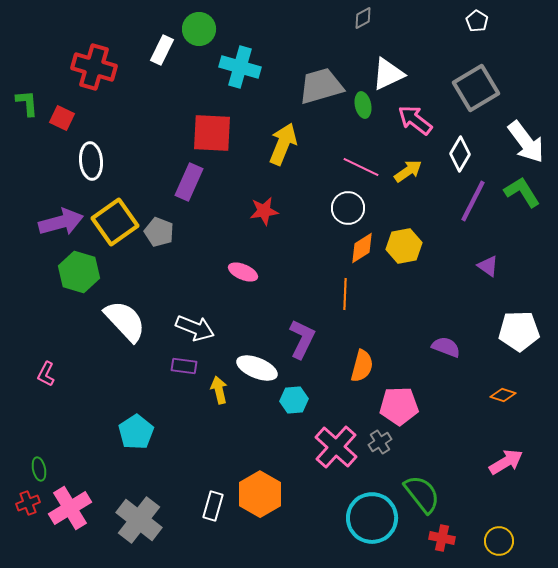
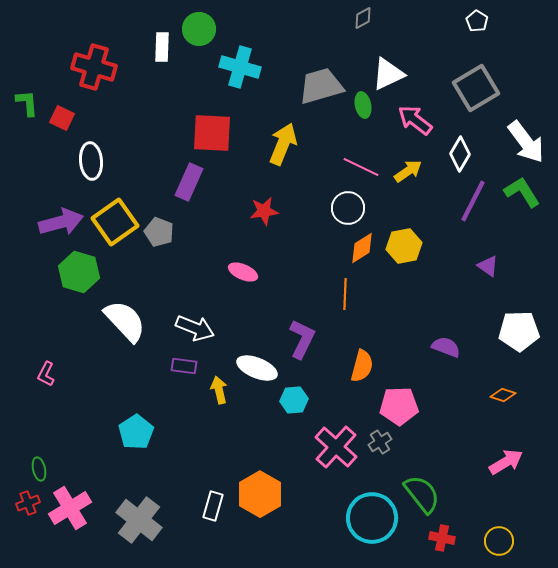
white rectangle at (162, 50): moved 3 px up; rotated 24 degrees counterclockwise
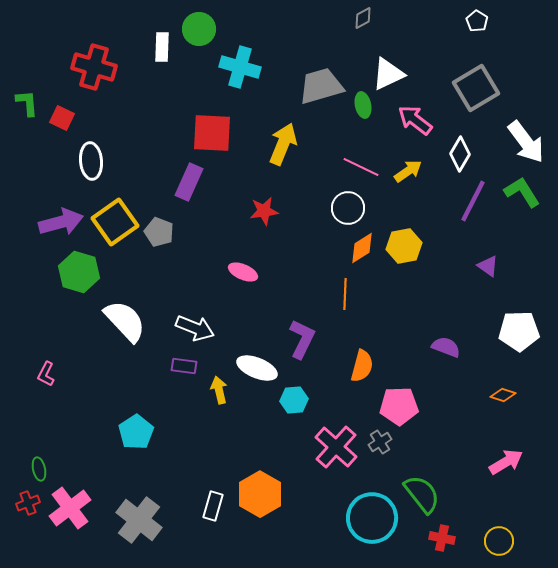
pink cross at (70, 508): rotated 6 degrees counterclockwise
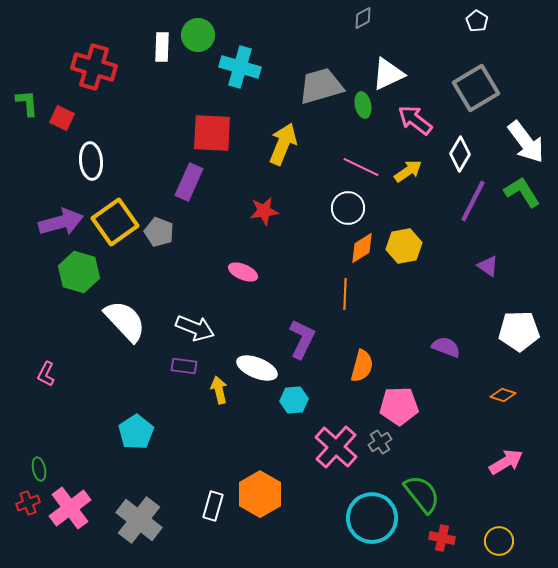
green circle at (199, 29): moved 1 px left, 6 px down
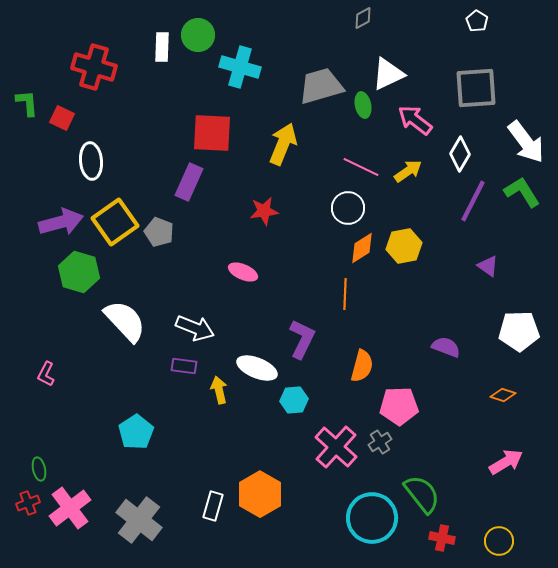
gray square at (476, 88): rotated 27 degrees clockwise
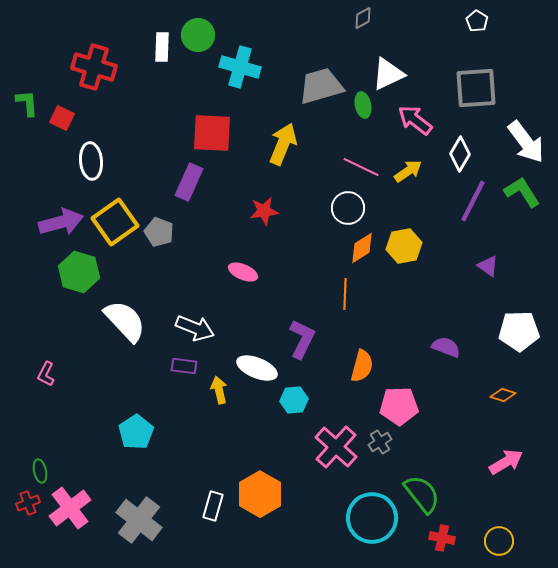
green ellipse at (39, 469): moved 1 px right, 2 px down
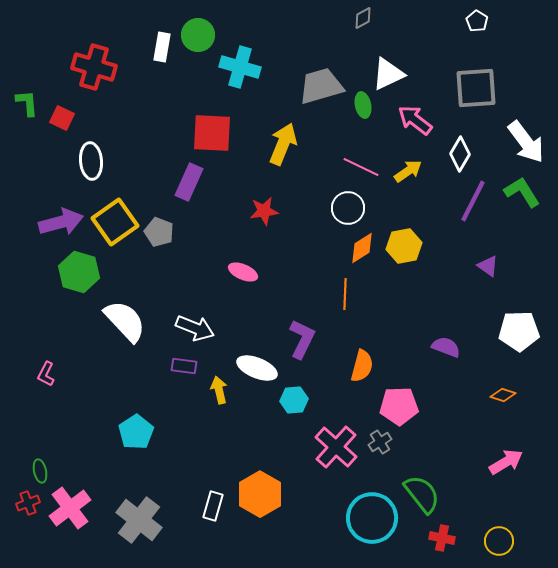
white rectangle at (162, 47): rotated 8 degrees clockwise
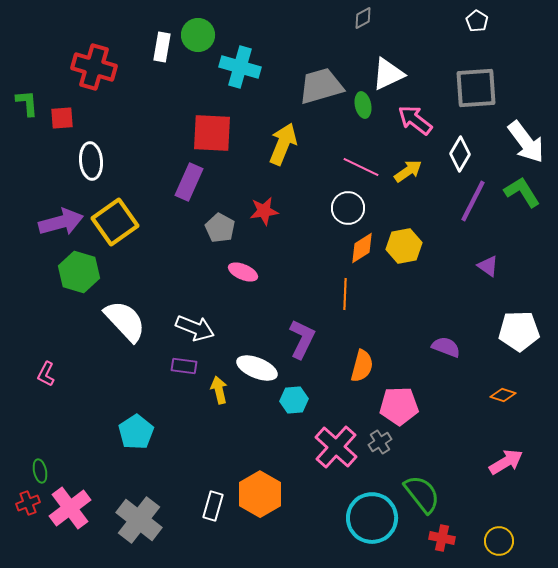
red square at (62, 118): rotated 30 degrees counterclockwise
gray pentagon at (159, 232): moved 61 px right, 4 px up; rotated 8 degrees clockwise
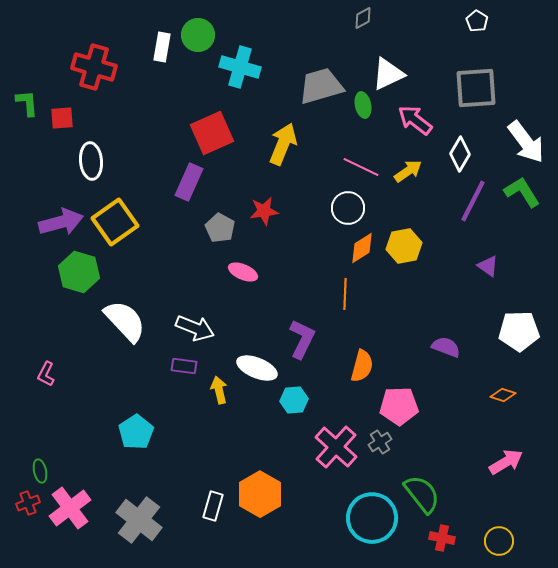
red square at (212, 133): rotated 27 degrees counterclockwise
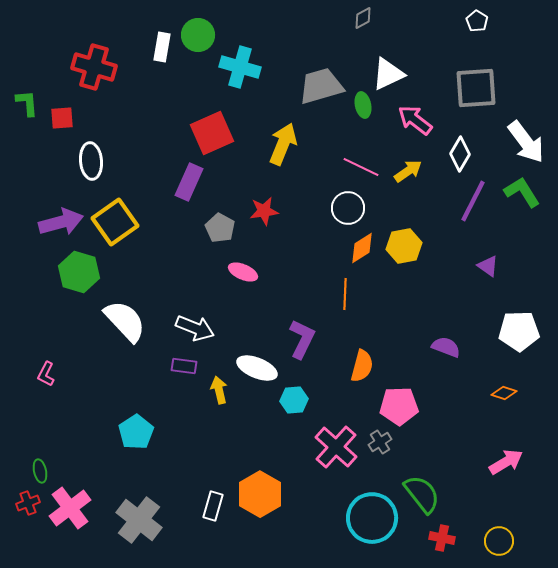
orange diamond at (503, 395): moved 1 px right, 2 px up
